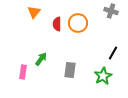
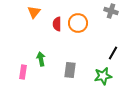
green arrow: rotated 48 degrees counterclockwise
green star: rotated 18 degrees clockwise
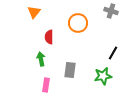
red semicircle: moved 8 px left, 13 px down
pink rectangle: moved 23 px right, 13 px down
